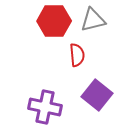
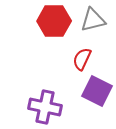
red semicircle: moved 5 px right, 4 px down; rotated 150 degrees counterclockwise
purple square: moved 4 px up; rotated 12 degrees counterclockwise
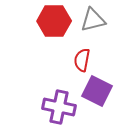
red semicircle: moved 1 px down; rotated 15 degrees counterclockwise
purple cross: moved 14 px right
